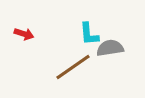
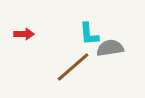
red arrow: rotated 18 degrees counterclockwise
brown line: rotated 6 degrees counterclockwise
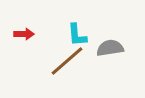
cyan L-shape: moved 12 px left, 1 px down
brown line: moved 6 px left, 6 px up
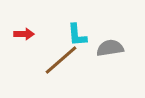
brown line: moved 6 px left, 1 px up
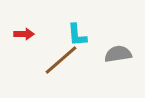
gray semicircle: moved 8 px right, 6 px down
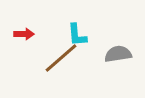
brown line: moved 2 px up
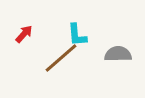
red arrow: rotated 48 degrees counterclockwise
gray semicircle: rotated 8 degrees clockwise
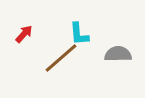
cyan L-shape: moved 2 px right, 1 px up
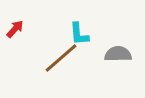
red arrow: moved 9 px left, 5 px up
